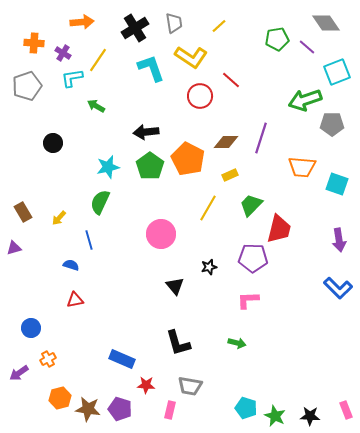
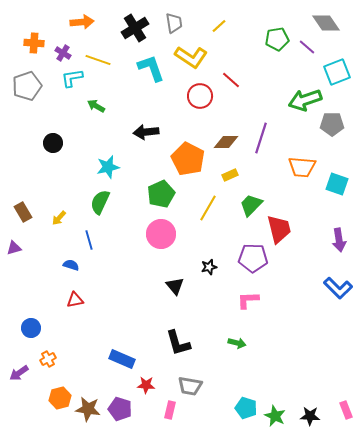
yellow line at (98, 60): rotated 75 degrees clockwise
green pentagon at (150, 166): moved 11 px right, 28 px down; rotated 12 degrees clockwise
red trapezoid at (279, 229): rotated 28 degrees counterclockwise
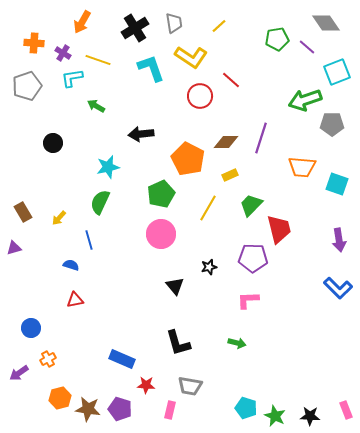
orange arrow at (82, 22): rotated 125 degrees clockwise
black arrow at (146, 132): moved 5 px left, 2 px down
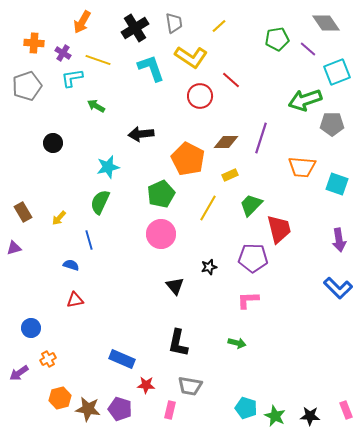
purple line at (307, 47): moved 1 px right, 2 px down
black L-shape at (178, 343): rotated 28 degrees clockwise
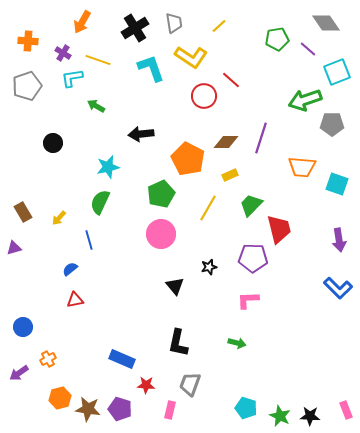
orange cross at (34, 43): moved 6 px left, 2 px up
red circle at (200, 96): moved 4 px right
blue semicircle at (71, 265): moved 1 px left, 4 px down; rotated 56 degrees counterclockwise
blue circle at (31, 328): moved 8 px left, 1 px up
gray trapezoid at (190, 386): moved 2 px up; rotated 100 degrees clockwise
green star at (275, 416): moved 5 px right
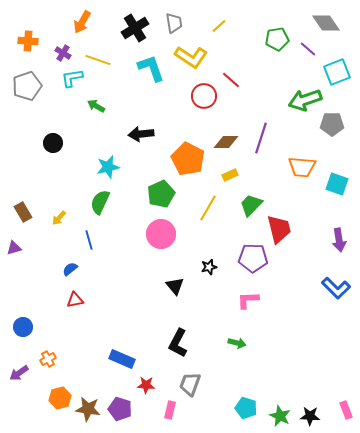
blue L-shape at (338, 288): moved 2 px left
black L-shape at (178, 343): rotated 16 degrees clockwise
